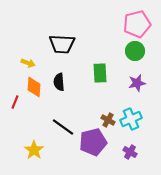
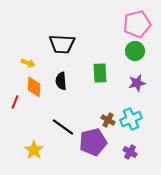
black semicircle: moved 2 px right, 1 px up
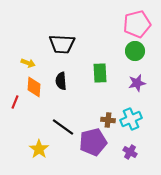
brown cross: rotated 24 degrees counterclockwise
yellow star: moved 5 px right, 1 px up
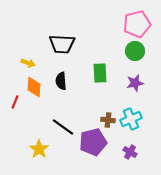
purple star: moved 2 px left
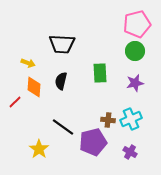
black semicircle: rotated 18 degrees clockwise
red line: rotated 24 degrees clockwise
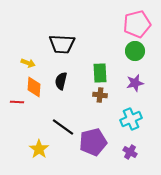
red line: moved 2 px right; rotated 48 degrees clockwise
brown cross: moved 8 px left, 25 px up
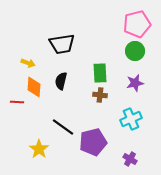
black trapezoid: rotated 12 degrees counterclockwise
purple cross: moved 7 px down
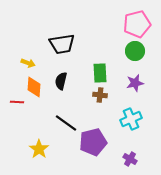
black line: moved 3 px right, 4 px up
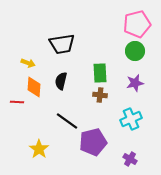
black line: moved 1 px right, 2 px up
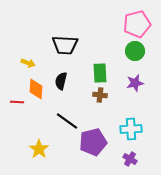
black trapezoid: moved 3 px right, 1 px down; rotated 12 degrees clockwise
orange diamond: moved 2 px right, 2 px down
cyan cross: moved 10 px down; rotated 20 degrees clockwise
